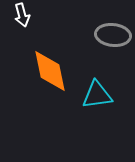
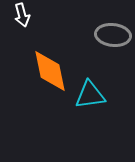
cyan triangle: moved 7 px left
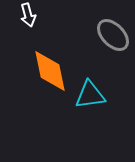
white arrow: moved 6 px right
gray ellipse: rotated 40 degrees clockwise
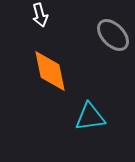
white arrow: moved 12 px right
cyan triangle: moved 22 px down
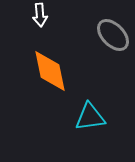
white arrow: rotated 10 degrees clockwise
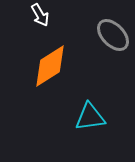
white arrow: rotated 25 degrees counterclockwise
orange diamond: moved 5 px up; rotated 69 degrees clockwise
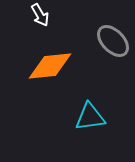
gray ellipse: moved 6 px down
orange diamond: rotated 27 degrees clockwise
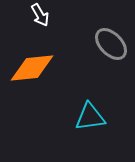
gray ellipse: moved 2 px left, 3 px down
orange diamond: moved 18 px left, 2 px down
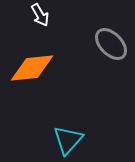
cyan triangle: moved 22 px left, 23 px down; rotated 40 degrees counterclockwise
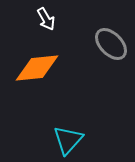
white arrow: moved 6 px right, 4 px down
orange diamond: moved 5 px right
